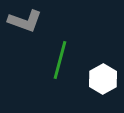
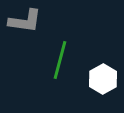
gray L-shape: rotated 12 degrees counterclockwise
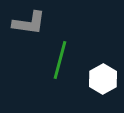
gray L-shape: moved 4 px right, 2 px down
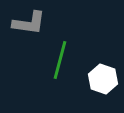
white hexagon: rotated 12 degrees counterclockwise
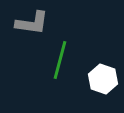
gray L-shape: moved 3 px right
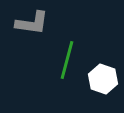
green line: moved 7 px right
